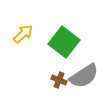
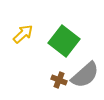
green square: moved 1 px up
gray semicircle: moved 1 px right, 1 px up; rotated 8 degrees counterclockwise
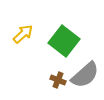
brown cross: moved 1 px left
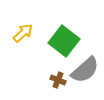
yellow arrow: moved 1 px up
gray semicircle: moved 5 px up
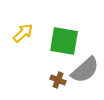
green square: rotated 28 degrees counterclockwise
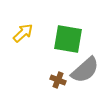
green square: moved 4 px right, 2 px up
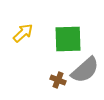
green square: rotated 12 degrees counterclockwise
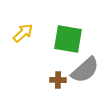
green square: rotated 12 degrees clockwise
brown cross: rotated 21 degrees counterclockwise
